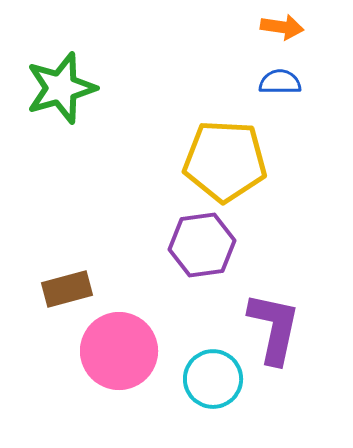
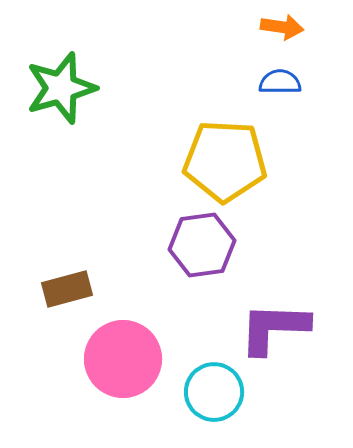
purple L-shape: rotated 100 degrees counterclockwise
pink circle: moved 4 px right, 8 px down
cyan circle: moved 1 px right, 13 px down
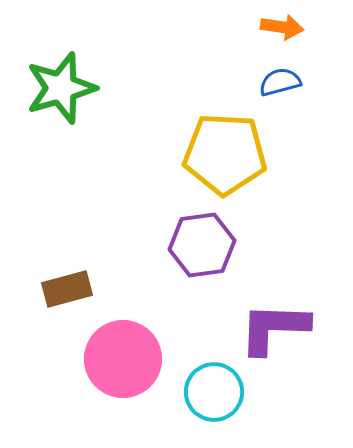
blue semicircle: rotated 15 degrees counterclockwise
yellow pentagon: moved 7 px up
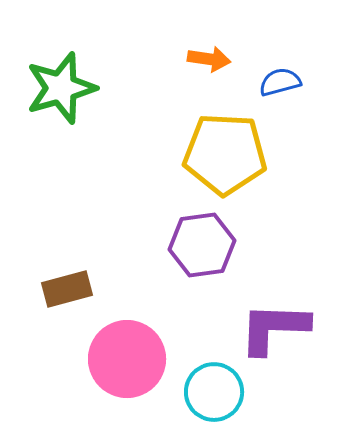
orange arrow: moved 73 px left, 32 px down
pink circle: moved 4 px right
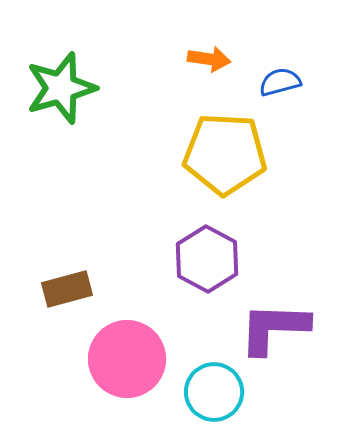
purple hexagon: moved 5 px right, 14 px down; rotated 24 degrees counterclockwise
